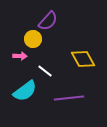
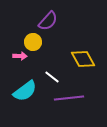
yellow circle: moved 3 px down
white line: moved 7 px right, 6 px down
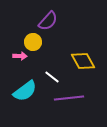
yellow diamond: moved 2 px down
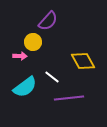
cyan semicircle: moved 4 px up
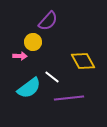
cyan semicircle: moved 4 px right, 1 px down
